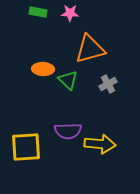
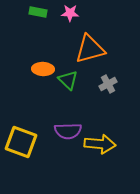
yellow square: moved 5 px left, 5 px up; rotated 24 degrees clockwise
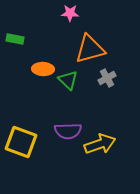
green rectangle: moved 23 px left, 27 px down
gray cross: moved 1 px left, 6 px up
yellow arrow: rotated 24 degrees counterclockwise
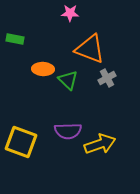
orange triangle: rotated 36 degrees clockwise
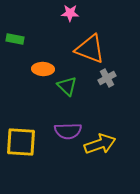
green triangle: moved 1 px left, 6 px down
yellow square: rotated 16 degrees counterclockwise
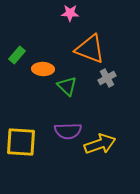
green rectangle: moved 2 px right, 16 px down; rotated 60 degrees counterclockwise
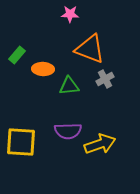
pink star: moved 1 px down
gray cross: moved 2 px left, 1 px down
green triangle: moved 2 px right; rotated 50 degrees counterclockwise
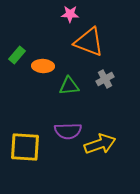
orange triangle: moved 1 px left, 7 px up
orange ellipse: moved 3 px up
yellow square: moved 4 px right, 5 px down
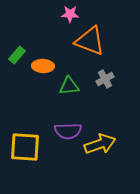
orange triangle: moved 1 px right, 1 px up
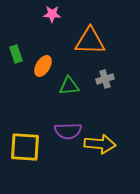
pink star: moved 18 px left
orange triangle: rotated 20 degrees counterclockwise
green rectangle: moved 1 px left, 1 px up; rotated 60 degrees counterclockwise
orange ellipse: rotated 60 degrees counterclockwise
gray cross: rotated 12 degrees clockwise
yellow arrow: rotated 24 degrees clockwise
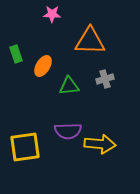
yellow square: rotated 12 degrees counterclockwise
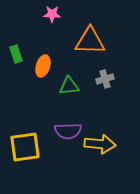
orange ellipse: rotated 15 degrees counterclockwise
